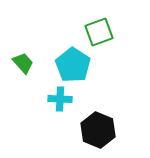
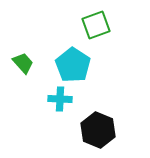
green square: moved 3 px left, 7 px up
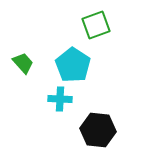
black hexagon: rotated 16 degrees counterclockwise
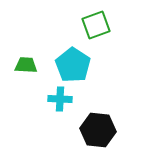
green trapezoid: moved 3 px right, 2 px down; rotated 45 degrees counterclockwise
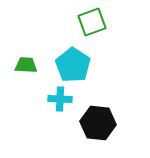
green square: moved 4 px left, 3 px up
black hexagon: moved 7 px up
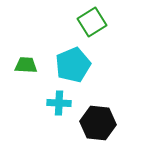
green square: rotated 12 degrees counterclockwise
cyan pentagon: rotated 16 degrees clockwise
cyan cross: moved 1 px left, 4 px down
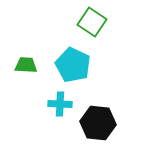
green square: rotated 24 degrees counterclockwise
cyan pentagon: rotated 24 degrees counterclockwise
cyan cross: moved 1 px right, 1 px down
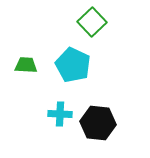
green square: rotated 12 degrees clockwise
cyan cross: moved 10 px down
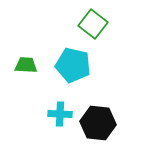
green square: moved 1 px right, 2 px down; rotated 8 degrees counterclockwise
cyan pentagon: rotated 12 degrees counterclockwise
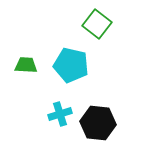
green square: moved 4 px right
cyan pentagon: moved 2 px left
cyan cross: rotated 20 degrees counterclockwise
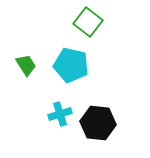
green square: moved 9 px left, 2 px up
green trapezoid: rotated 55 degrees clockwise
